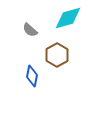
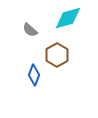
blue diamond: moved 2 px right, 1 px up; rotated 10 degrees clockwise
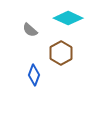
cyan diamond: rotated 40 degrees clockwise
brown hexagon: moved 4 px right, 2 px up
